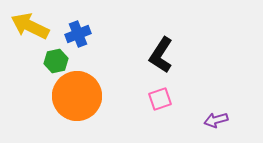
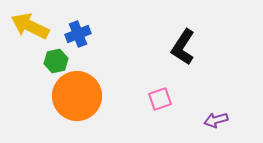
black L-shape: moved 22 px right, 8 px up
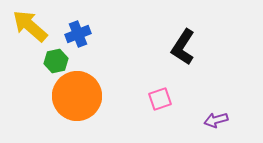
yellow arrow: rotated 15 degrees clockwise
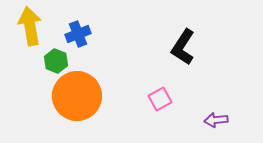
yellow arrow: rotated 39 degrees clockwise
green hexagon: rotated 25 degrees counterclockwise
pink square: rotated 10 degrees counterclockwise
purple arrow: rotated 10 degrees clockwise
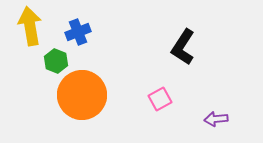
blue cross: moved 2 px up
orange circle: moved 5 px right, 1 px up
purple arrow: moved 1 px up
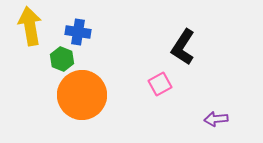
blue cross: rotated 30 degrees clockwise
green hexagon: moved 6 px right, 2 px up
pink square: moved 15 px up
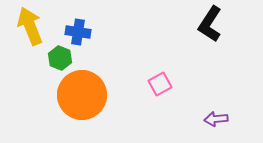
yellow arrow: rotated 12 degrees counterclockwise
black L-shape: moved 27 px right, 23 px up
green hexagon: moved 2 px left, 1 px up
